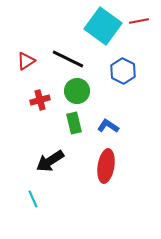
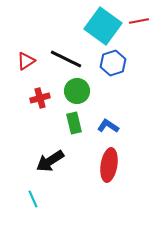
black line: moved 2 px left
blue hexagon: moved 10 px left, 8 px up; rotated 15 degrees clockwise
red cross: moved 2 px up
red ellipse: moved 3 px right, 1 px up
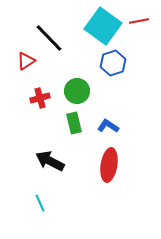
black line: moved 17 px left, 21 px up; rotated 20 degrees clockwise
black arrow: rotated 60 degrees clockwise
cyan line: moved 7 px right, 4 px down
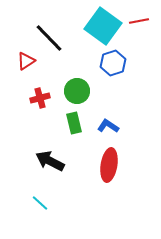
cyan line: rotated 24 degrees counterclockwise
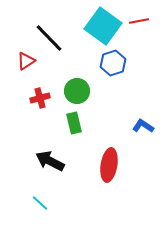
blue L-shape: moved 35 px right
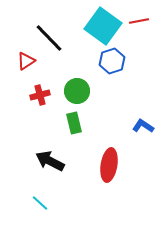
blue hexagon: moved 1 px left, 2 px up
red cross: moved 3 px up
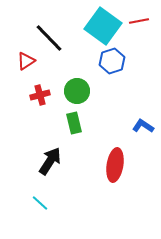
black arrow: rotated 96 degrees clockwise
red ellipse: moved 6 px right
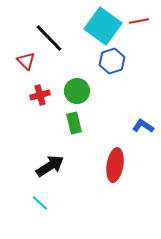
red triangle: rotated 42 degrees counterclockwise
black arrow: moved 5 px down; rotated 24 degrees clockwise
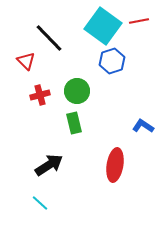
black arrow: moved 1 px left, 1 px up
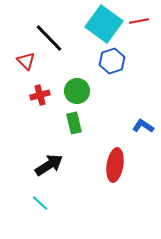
cyan square: moved 1 px right, 2 px up
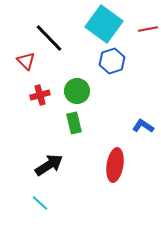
red line: moved 9 px right, 8 px down
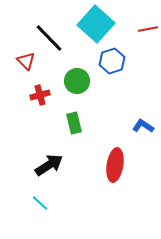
cyan square: moved 8 px left; rotated 6 degrees clockwise
green circle: moved 10 px up
